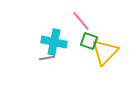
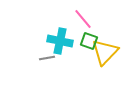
pink line: moved 2 px right, 2 px up
cyan cross: moved 6 px right, 1 px up
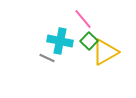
green square: rotated 24 degrees clockwise
yellow triangle: rotated 16 degrees clockwise
gray line: rotated 35 degrees clockwise
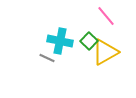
pink line: moved 23 px right, 3 px up
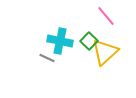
yellow triangle: rotated 12 degrees counterclockwise
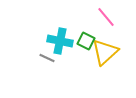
pink line: moved 1 px down
green square: moved 3 px left; rotated 18 degrees counterclockwise
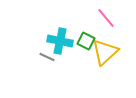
pink line: moved 1 px down
gray line: moved 1 px up
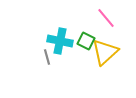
gray line: rotated 49 degrees clockwise
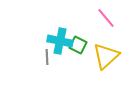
green square: moved 8 px left, 4 px down
yellow triangle: moved 1 px right, 4 px down
gray line: rotated 14 degrees clockwise
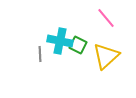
gray line: moved 7 px left, 3 px up
